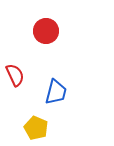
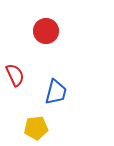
yellow pentagon: rotated 30 degrees counterclockwise
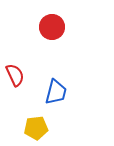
red circle: moved 6 px right, 4 px up
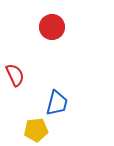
blue trapezoid: moved 1 px right, 11 px down
yellow pentagon: moved 2 px down
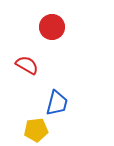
red semicircle: moved 12 px right, 10 px up; rotated 35 degrees counterclockwise
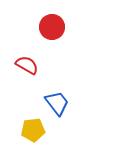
blue trapezoid: rotated 52 degrees counterclockwise
yellow pentagon: moved 3 px left
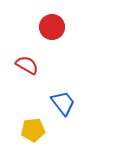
blue trapezoid: moved 6 px right
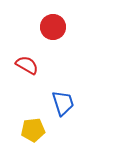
red circle: moved 1 px right
blue trapezoid: rotated 20 degrees clockwise
